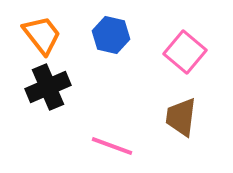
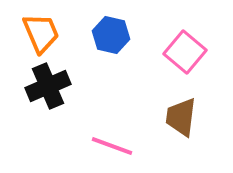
orange trapezoid: moved 1 px left, 2 px up; rotated 15 degrees clockwise
black cross: moved 1 px up
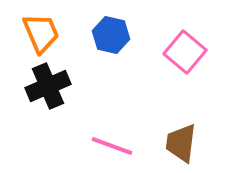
brown trapezoid: moved 26 px down
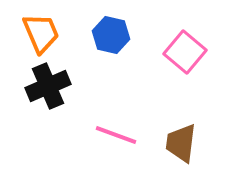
pink line: moved 4 px right, 11 px up
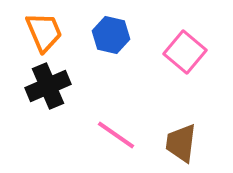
orange trapezoid: moved 3 px right, 1 px up
pink line: rotated 15 degrees clockwise
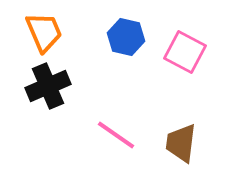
blue hexagon: moved 15 px right, 2 px down
pink square: rotated 12 degrees counterclockwise
